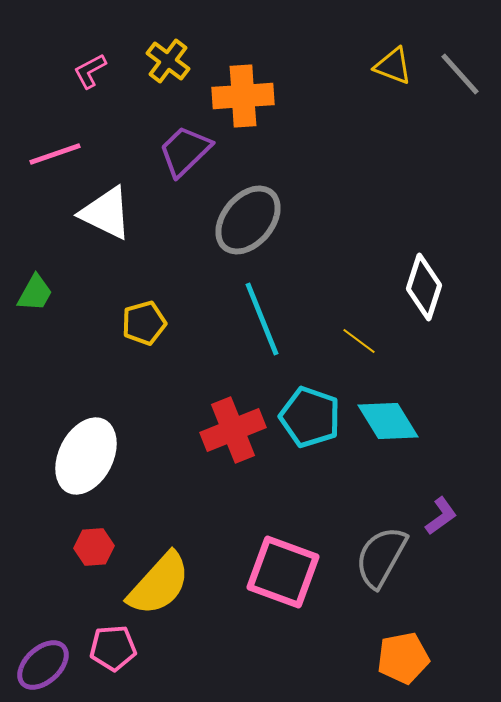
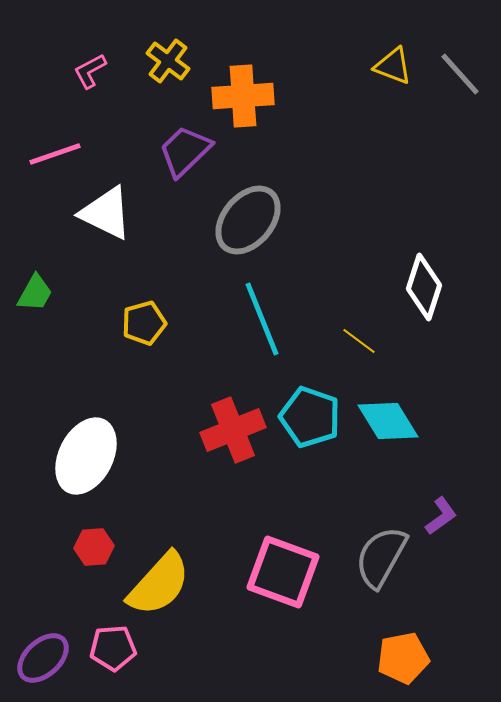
purple ellipse: moved 7 px up
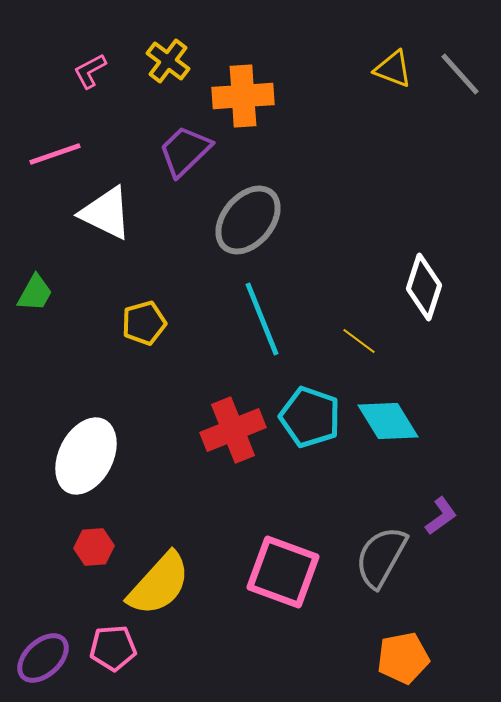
yellow triangle: moved 3 px down
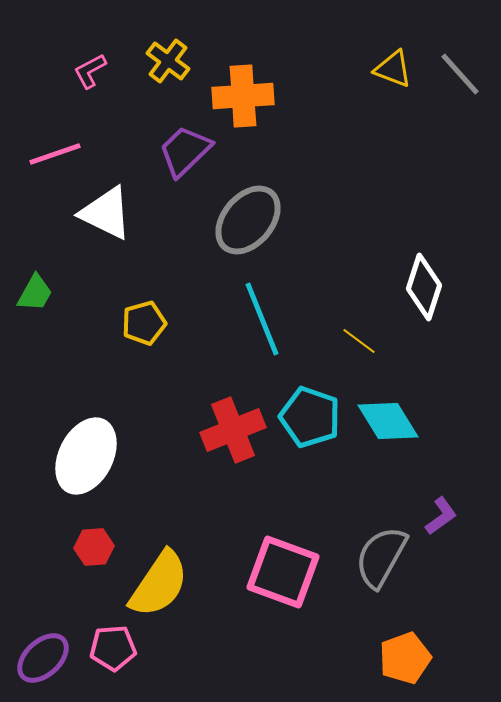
yellow semicircle: rotated 8 degrees counterclockwise
orange pentagon: moved 2 px right; rotated 9 degrees counterclockwise
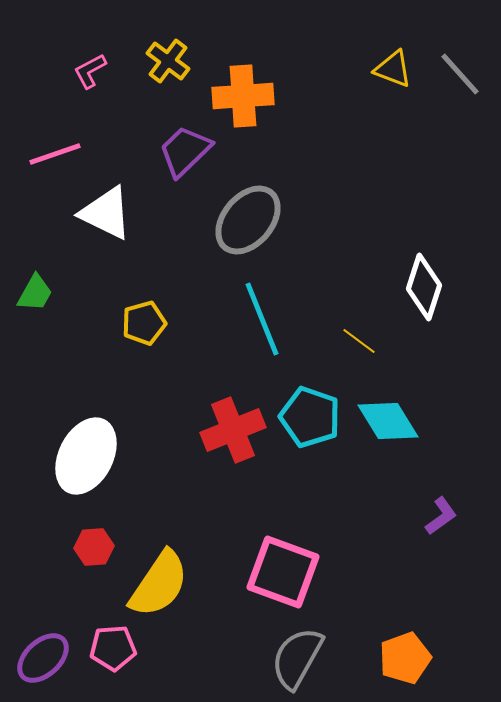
gray semicircle: moved 84 px left, 101 px down
